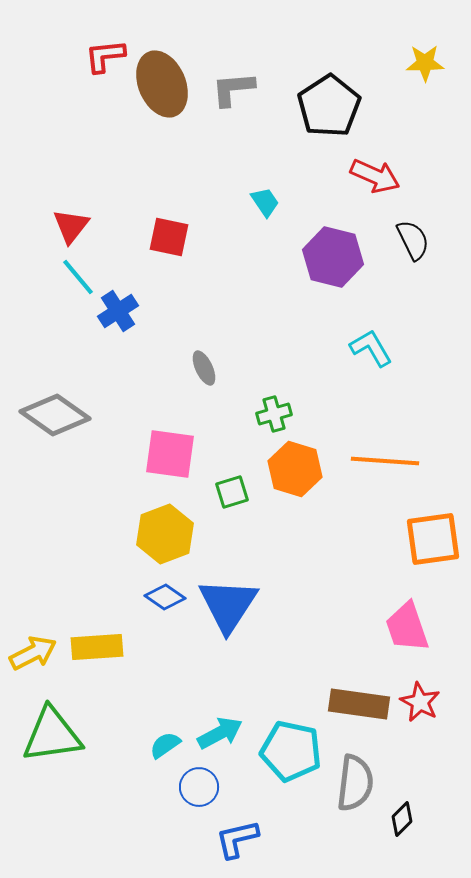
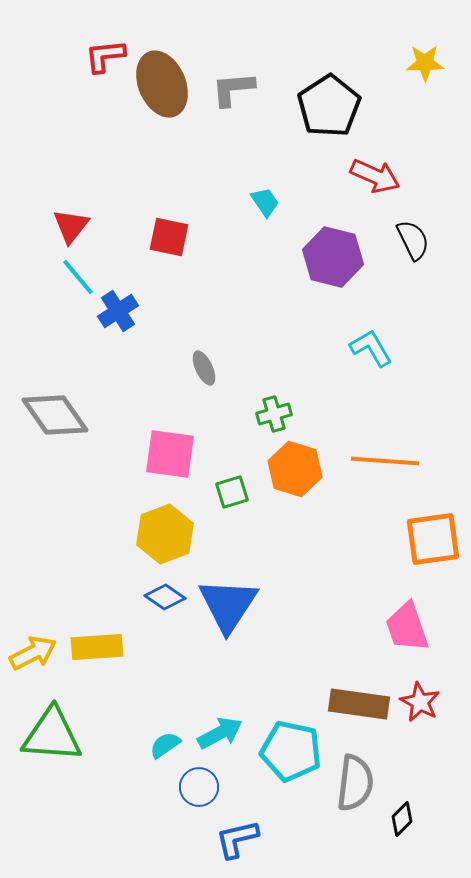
gray diamond: rotated 20 degrees clockwise
green triangle: rotated 12 degrees clockwise
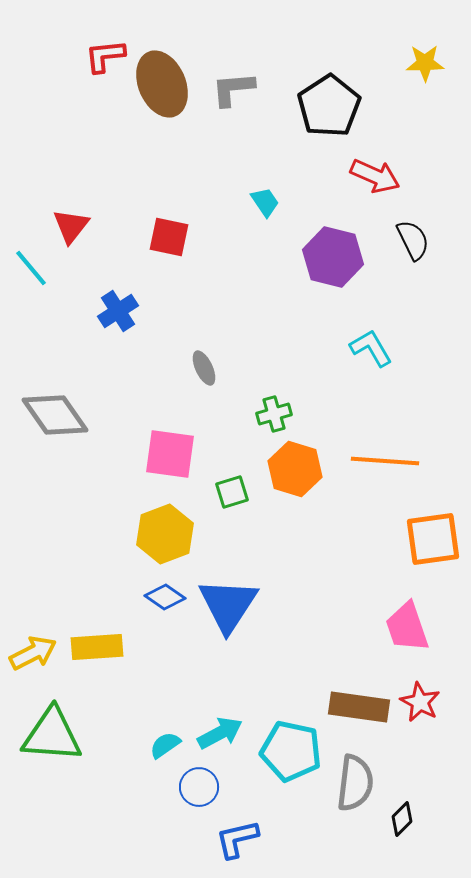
cyan line: moved 47 px left, 9 px up
brown rectangle: moved 3 px down
